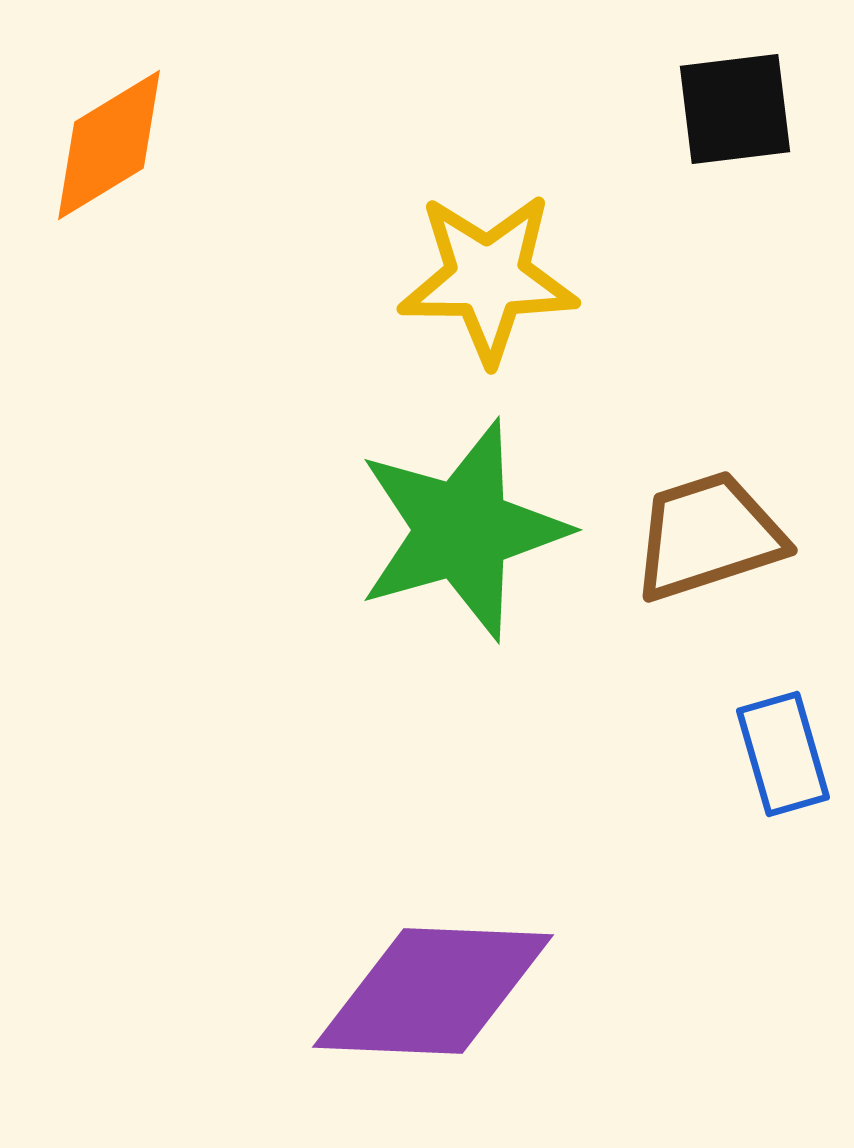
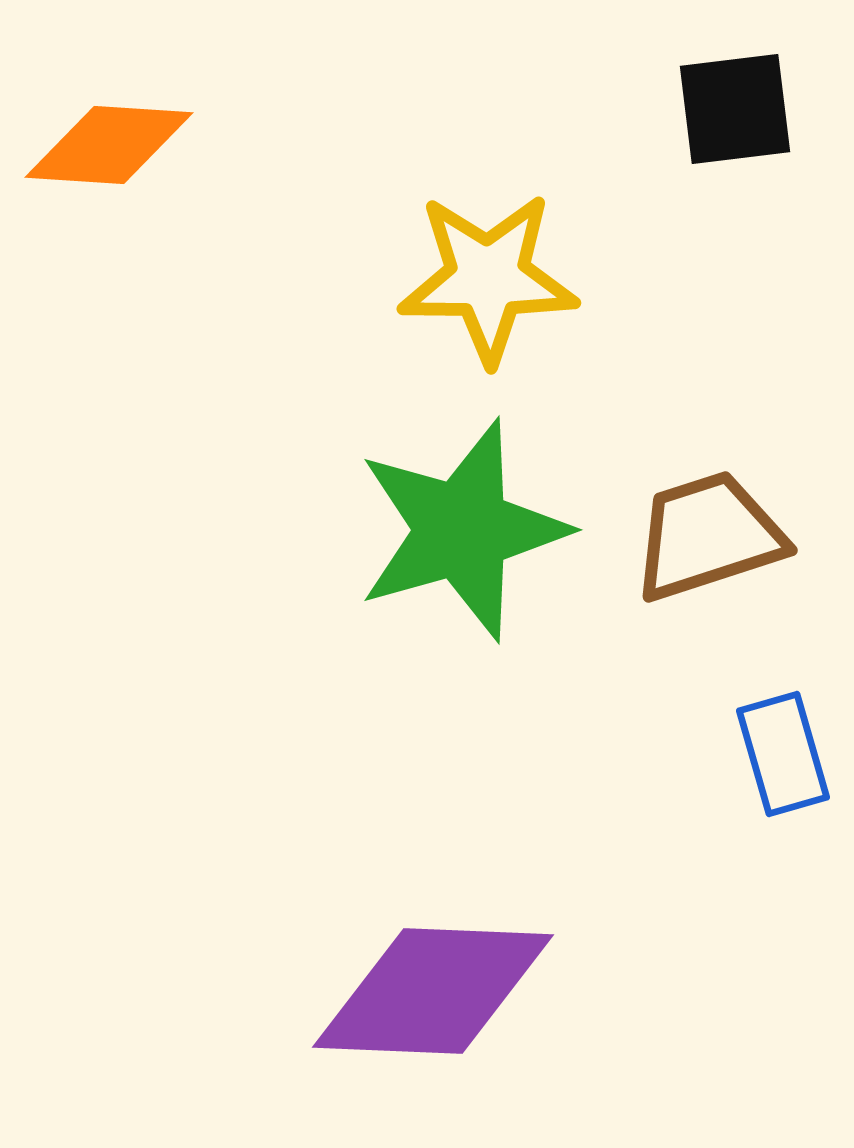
orange diamond: rotated 35 degrees clockwise
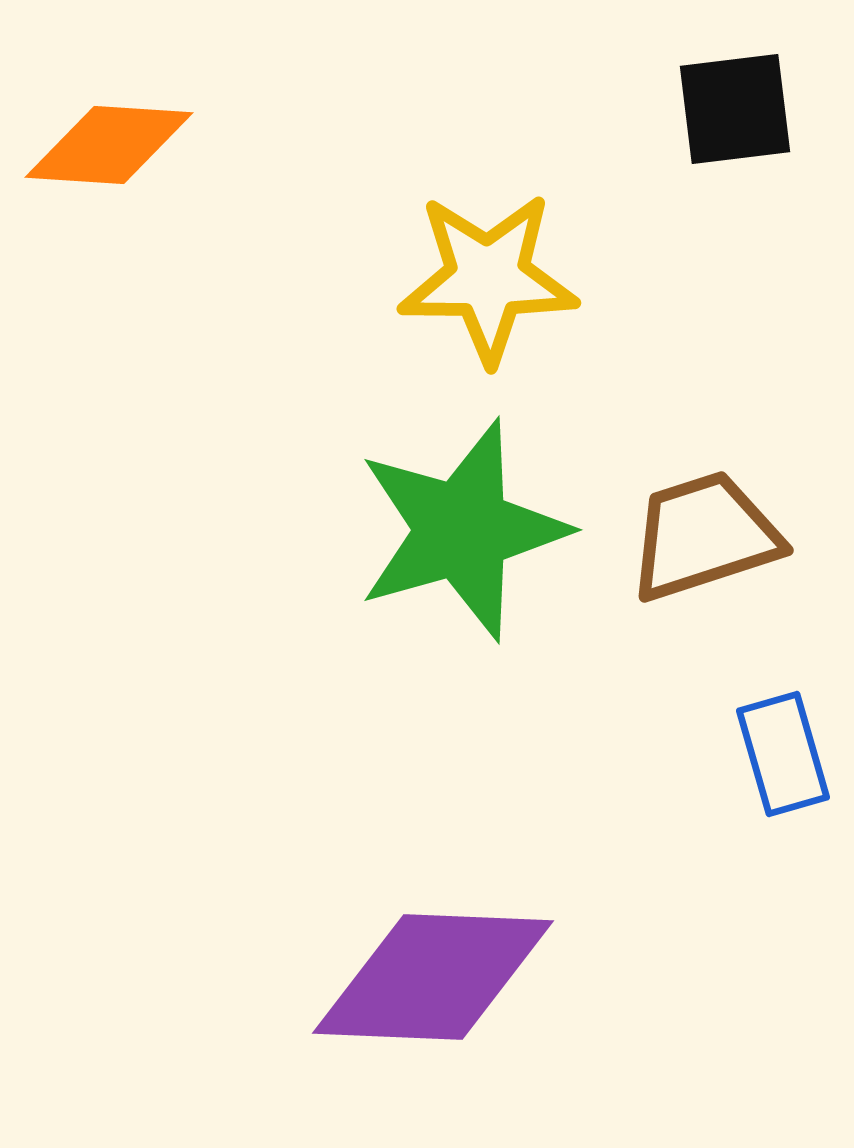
brown trapezoid: moved 4 px left
purple diamond: moved 14 px up
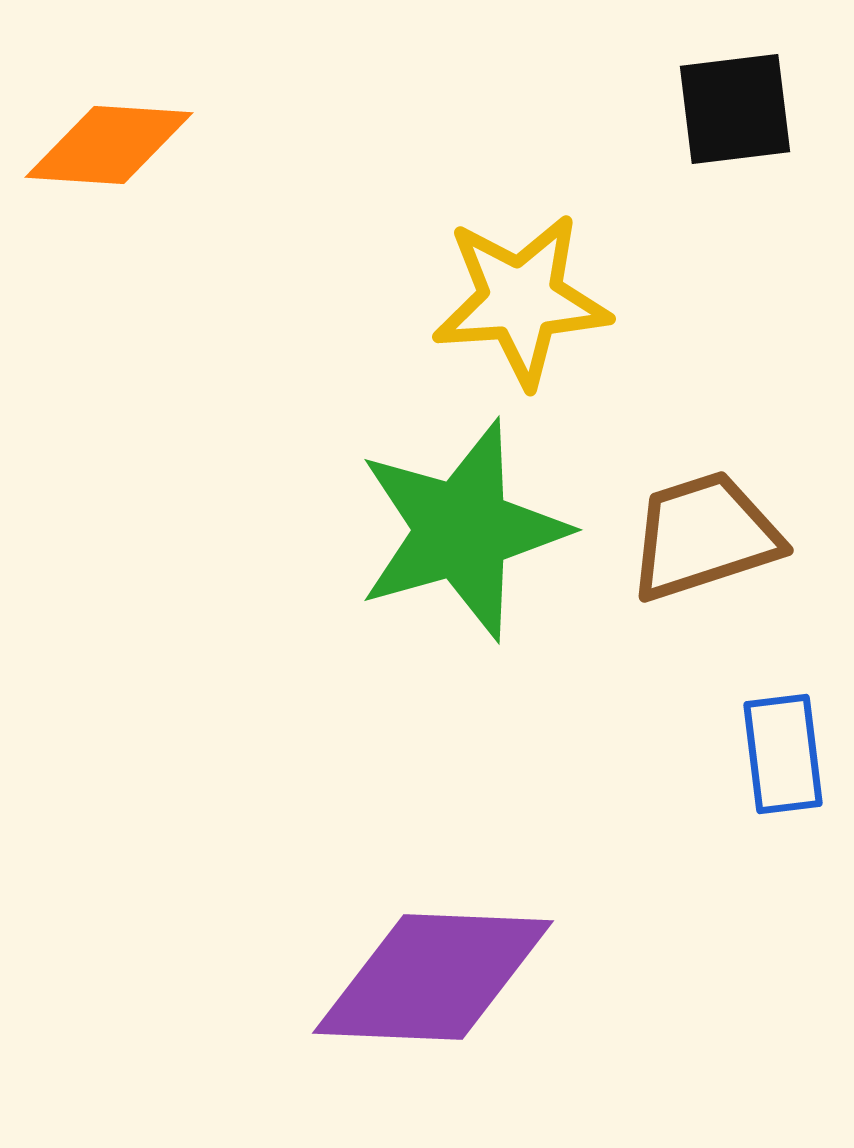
yellow star: moved 33 px right, 22 px down; rotated 4 degrees counterclockwise
blue rectangle: rotated 9 degrees clockwise
